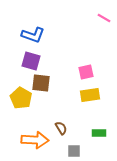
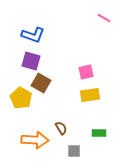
brown square: rotated 24 degrees clockwise
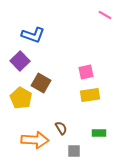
pink line: moved 1 px right, 3 px up
purple square: moved 11 px left; rotated 30 degrees clockwise
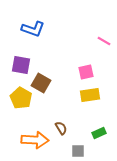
pink line: moved 1 px left, 26 px down
blue L-shape: moved 6 px up
purple square: moved 1 px right, 4 px down; rotated 36 degrees counterclockwise
green rectangle: rotated 24 degrees counterclockwise
gray square: moved 4 px right
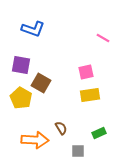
pink line: moved 1 px left, 3 px up
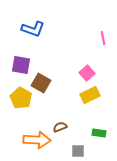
pink line: rotated 48 degrees clockwise
pink square: moved 1 px right, 1 px down; rotated 28 degrees counterclockwise
yellow rectangle: rotated 18 degrees counterclockwise
brown semicircle: moved 1 px left, 1 px up; rotated 80 degrees counterclockwise
green rectangle: rotated 32 degrees clockwise
orange arrow: moved 2 px right
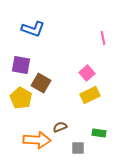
gray square: moved 3 px up
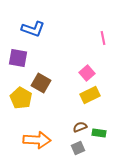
purple square: moved 3 px left, 7 px up
brown semicircle: moved 20 px right
gray square: rotated 24 degrees counterclockwise
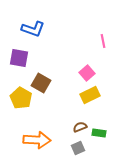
pink line: moved 3 px down
purple square: moved 1 px right
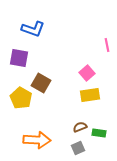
pink line: moved 4 px right, 4 px down
yellow rectangle: rotated 18 degrees clockwise
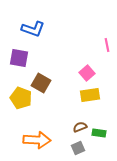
yellow pentagon: rotated 10 degrees counterclockwise
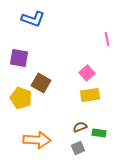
blue L-shape: moved 10 px up
pink line: moved 6 px up
